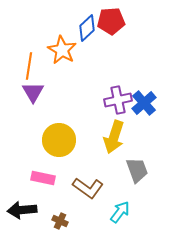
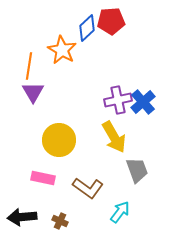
blue cross: moved 1 px left, 1 px up
yellow arrow: rotated 48 degrees counterclockwise
black arrow: moved 7 px down
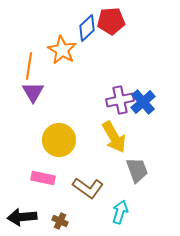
purple cross: moved 2 px right
cyan arrow: rotated 20 degrees counterclockwise
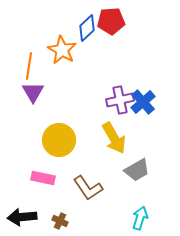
yellow arrow: moved 1 px down
gray trapezoid: rotated 80 degrees clockwise
brown L-shape: rotated 20 degrees clockwise
cyan arrow: moved 20 px right, 6 px down
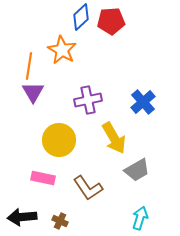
blue diamond: moved 6 px left, 11 px up
purple cross: moved 32 px left
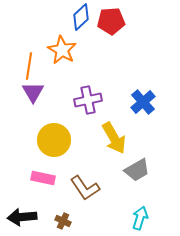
yellow circle: moved 5 px left
brown L-shape: moved 3 px left
brown cross: moved 3 px right
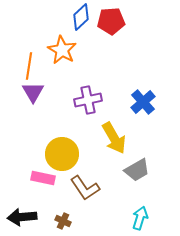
yellow circle: moved 8 px right, 14 px down
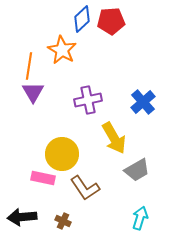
blue diamond: moved 1 px right, 2 px down
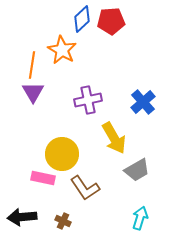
orange line: moved 3 px right, 1 px up
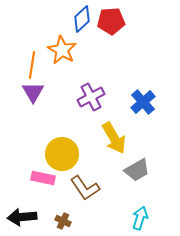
purple cross: moved 3 px right, 3 px up; rotated 16 degrees counterclockwise
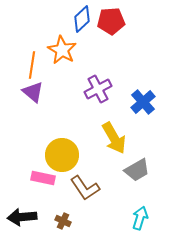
purple triangle: rotated 20 degrees counterclockwise
purple cross: moved 7 px right, 8 px up
yellow circle: moved 1 px down
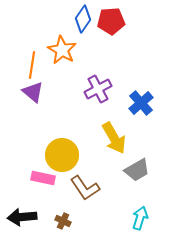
blue diamond: moved 1 px right; rotated 12 degrees counterclockwise
blue cross: moved 2 px left, 1 px down
